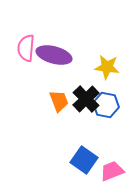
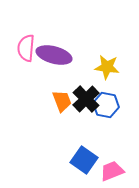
orange trapezoid: moved 3 px right
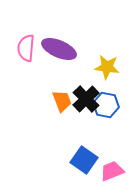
purple ellipse: moved 5 px right, 6 px up; rotated 8 degrees clockwise
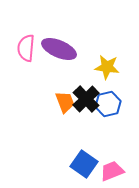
orange trapezoid: moved 3 px right, 1 px down
blue hexagon: moved 2 px right, 1 px up; rotated 25 degrees counterclockwise
blue square: moved 4 px down
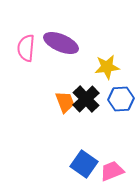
purple ellipse: moved 2 px right, 6 px up
yellow star: rotated 15 degrees counterclockwise
blue hexagon: moved 13 px right, 5 px up; rotated 10 degrees clockwise
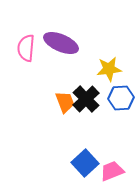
yellow star: moved 2 px right, 2 px down
blue hexagon: moved 1 px up
blue square: moved 1 px right, 1 px up; rotated 12 degrees clockwise
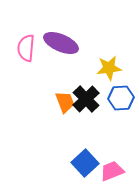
yellow star: moved 1 px up
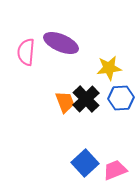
pink semicircle: moved 4 px down
pink trapezoid: moved 3 px right, 1 px up
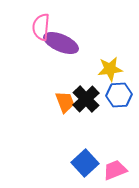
pink semicircle: moved 15 px right, 25 px up
yellow star: moved 1 px right, 1 px down
blue hexagon: moved 2 px left, 3 px up
